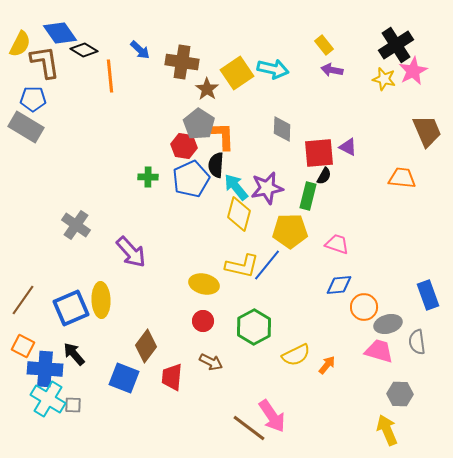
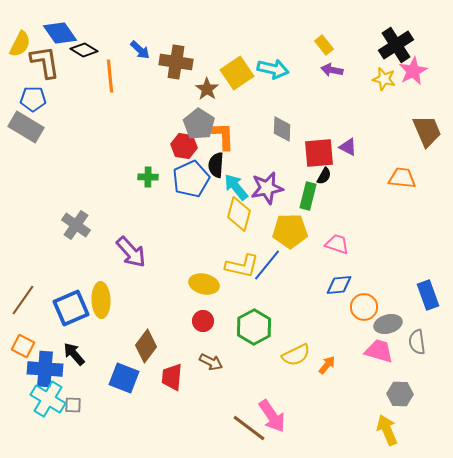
brown cross at (182, 62): moved 6 px left
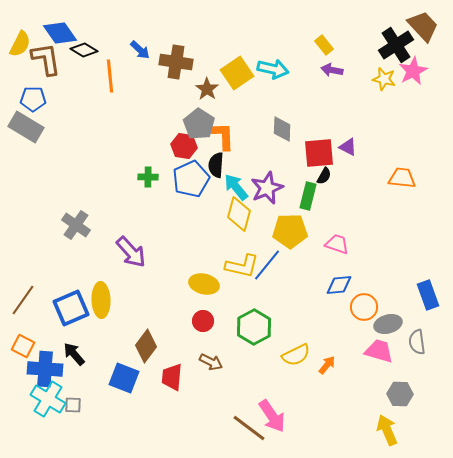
brown L-shape at (45, 62): moved 1 px right, 3 px up
brown trapezoid at (427, 131): moved 4 px left, 105 px up; rotated 20 degrees counterclockwise
purple star at (267, 188): rotated 12 degrees counterclockwise
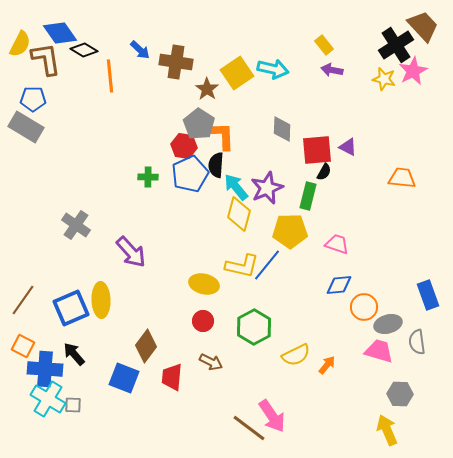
red square at (319, 153): moved 2 px left, 3 px up
black semicircle at (324, 176): moved 4 px up
blue pentagon at (191, 179): moved 1 px left, 5 px up
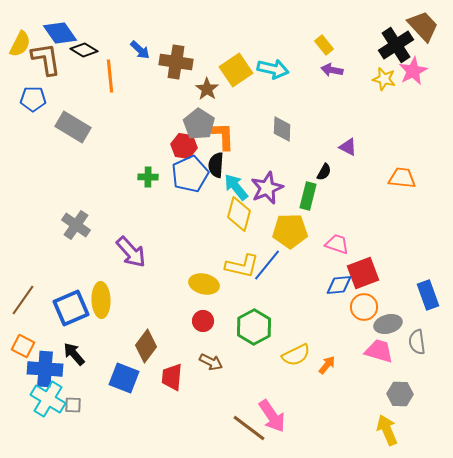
yellow square at (237, 73): moved 1 px left, 3 px up
gray rectangle at (26, 127): moved 47 px right
red square at (317, 150): moved 46 px right, 123 px down; rotated 16 degrees counterclockwise
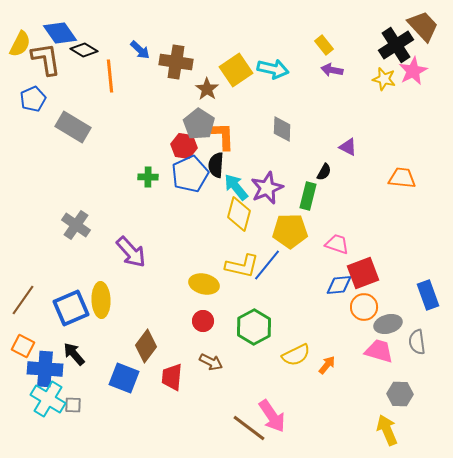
blue pentagon at (33, 99): rotated 25 degrees counterclockwise
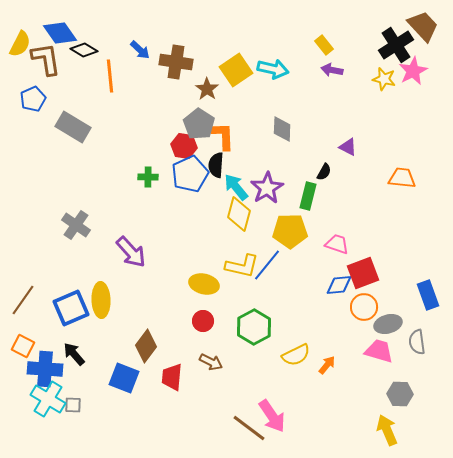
purple star at (267, 188): rotated 8 degrees counterclockwise
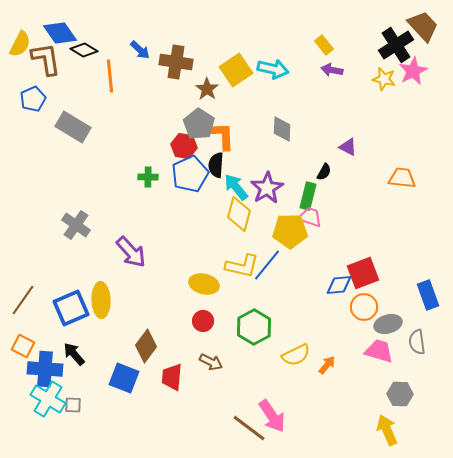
pink trapezoid at (337, 244): moved 27 px left, 27 px up
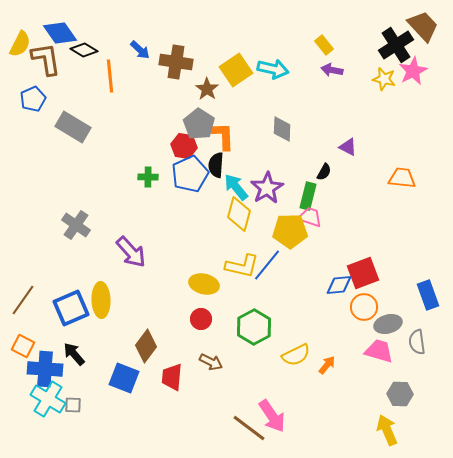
red circle at (203, 321): moved 2 px left, 2 px up
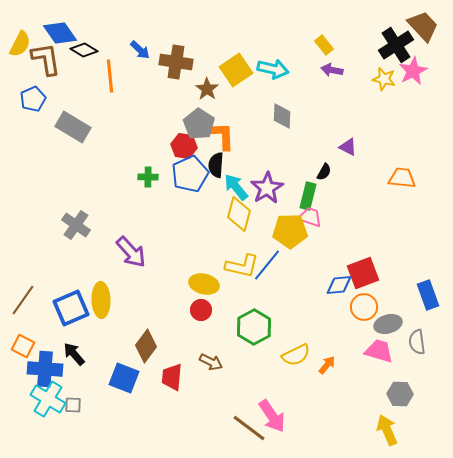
gray diamond at (282, 129): moved 13 px up
red circle at (201, 319): moved 9 px up
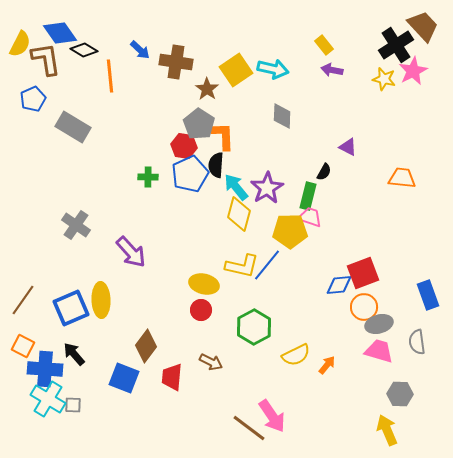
gray ellipse at (388, 324): moved 9 px left
